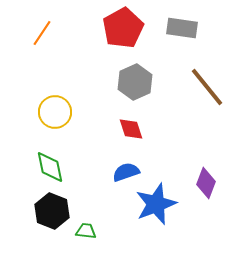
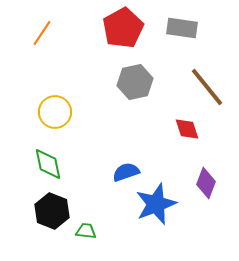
gray hexagon: rotated 12 degrees clockwise
red diamond: moved 56 px right
green diamond: moved 2 px left, 3 px up
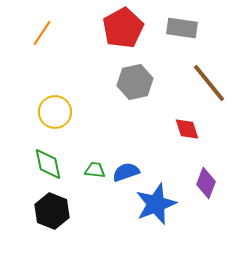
brown line: moved 2 px right, 4 px up
green trapezoid: moved 9 px right, 61 px up
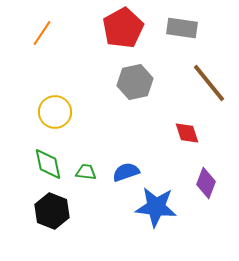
red diamond: moved 4 px down
green trapezoid: moved 9 px left, 2 px down
blue star: moved 3 px down; rotated 27 degrees clockwise
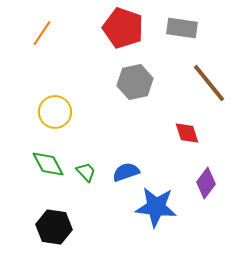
red pentagon: rotated 24 degrees counterclockwise
green diamond: rotated 16 degrees counterclockwise
green trapezoid: rotated 40 degrees clockwise
purple diamond: rotated 16 degrees clockwise
black hexagon: moved 2 px right, 16 px down; rotated 12 degrees counterclockwise
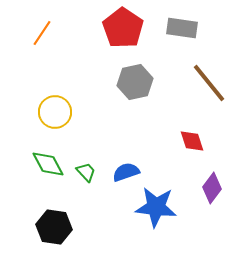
red pentagon: rotated 15 degrees clockwise
red diamond: moved 5 px right, 8 px down
purple diamond: moved 6 px right, 5 px down
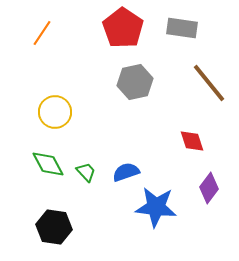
purple diamond: moved 3 px left
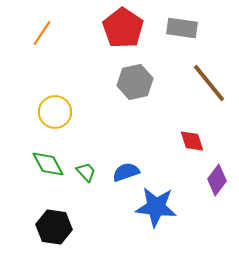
purple diamond: moved 8 px right, 8 px up
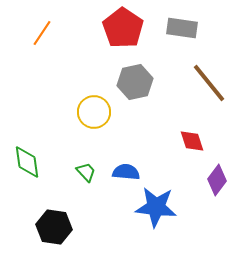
yellow circle: moved 39 px right
green diamond: moved 21 px left, 2 px up; rotated 20 degrees clockwise
blue semicircle: rotated 24 degrees clockwise
